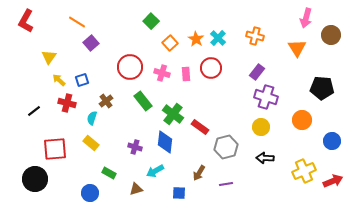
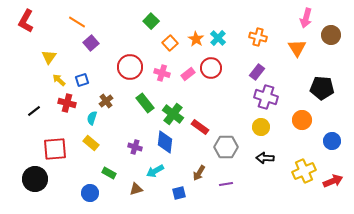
orange cross at (255, 36): moved 3 px right, 1 px down
pink rectangle at (186, 74): moved 2 px right; rotated 56 degrees clockwise
green rectangle at (143, 101): moved 2 px right, 2 px down
gray hexagon at (226, 147): rotated 15 degrees clockwise
blue square at (179, 193): rotated 16 degrees counterclockwise
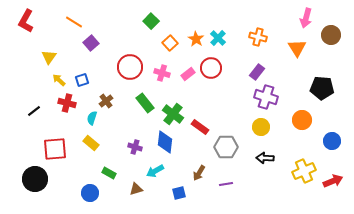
orange line at (77, 22): moved 3 px left
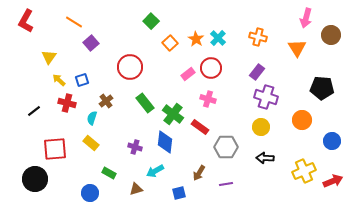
pink cross at (162, 73): moved 46 px right, 26 px down
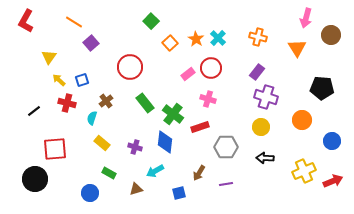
red rectangle at (200, 127): rotated 54 degrees counterclockwise
yellow rectangle at (91, 143): moved 11 px right
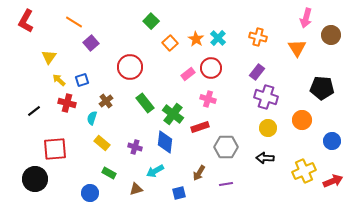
yellow circle at (261, 127): moved 7 px right, 1 px down
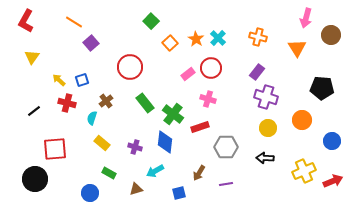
yellow triangle at (49, 57): moved 17 px left
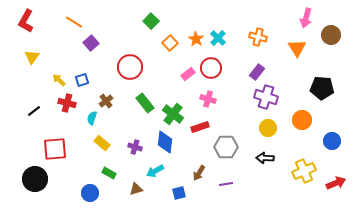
red arrow at (333, 181): moved 3 px right, 2 px down
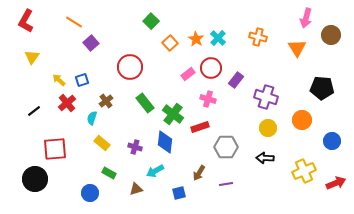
purple rectangle at (257, 72): moved 21 px left, 8 px down
red cross at (67, 103): rotated 36 degrees clockwise
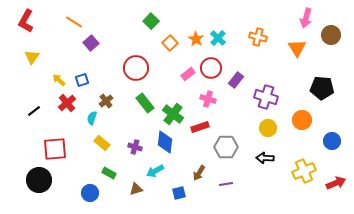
red circle at (130, 67): moved 6 px right, 1 px down
black circle at (35, 179): moved 4 px right, 1 px down
